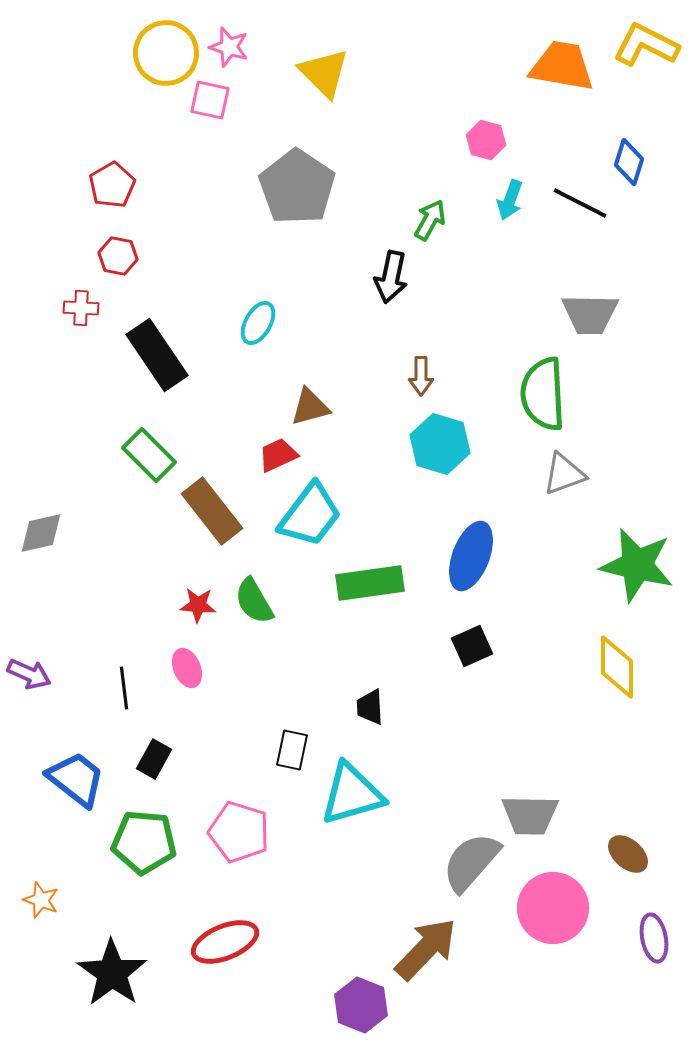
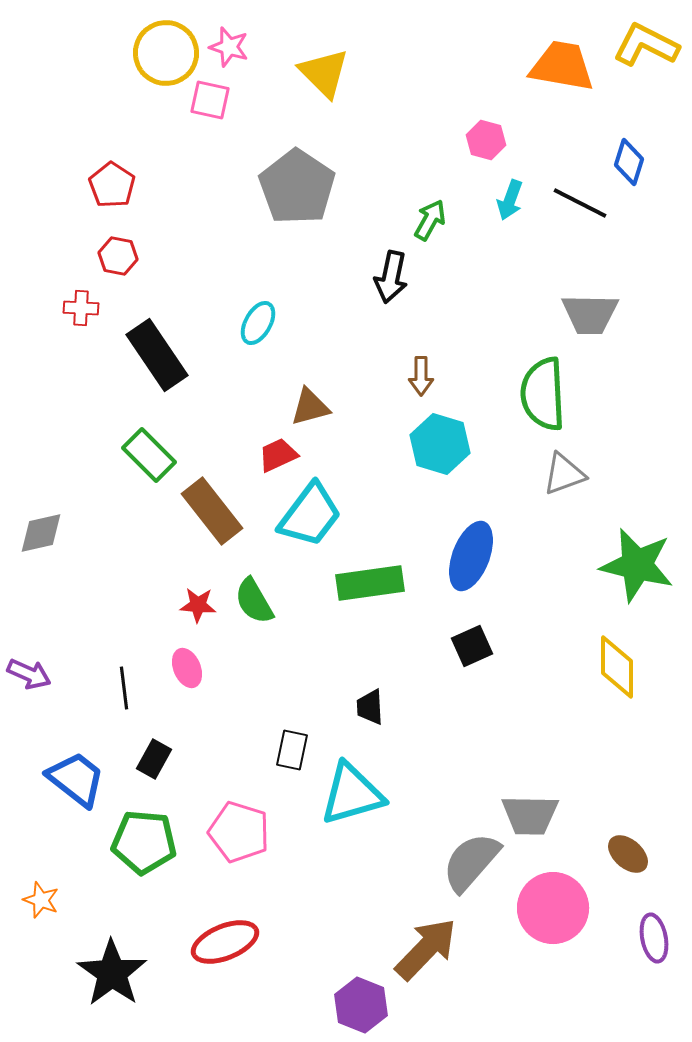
red pentagon at (112, 185): rotated 9 degrees counterclockwise
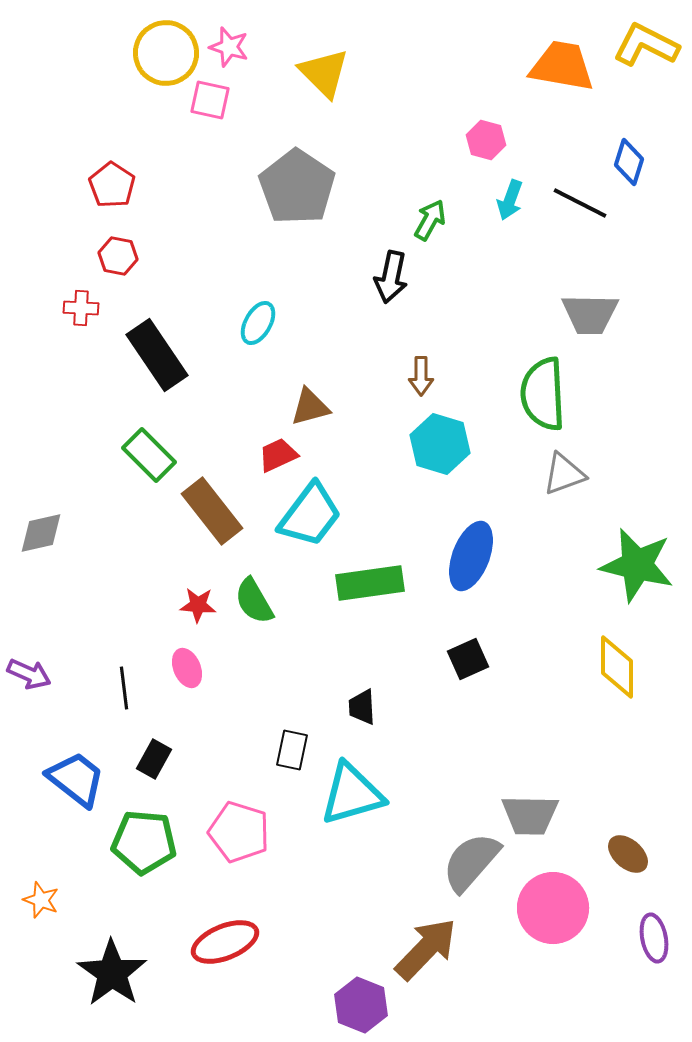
black square at (472, 646): moved 4 px left, 13 px down
black trapezoid at (370, 707): moved 8 px left
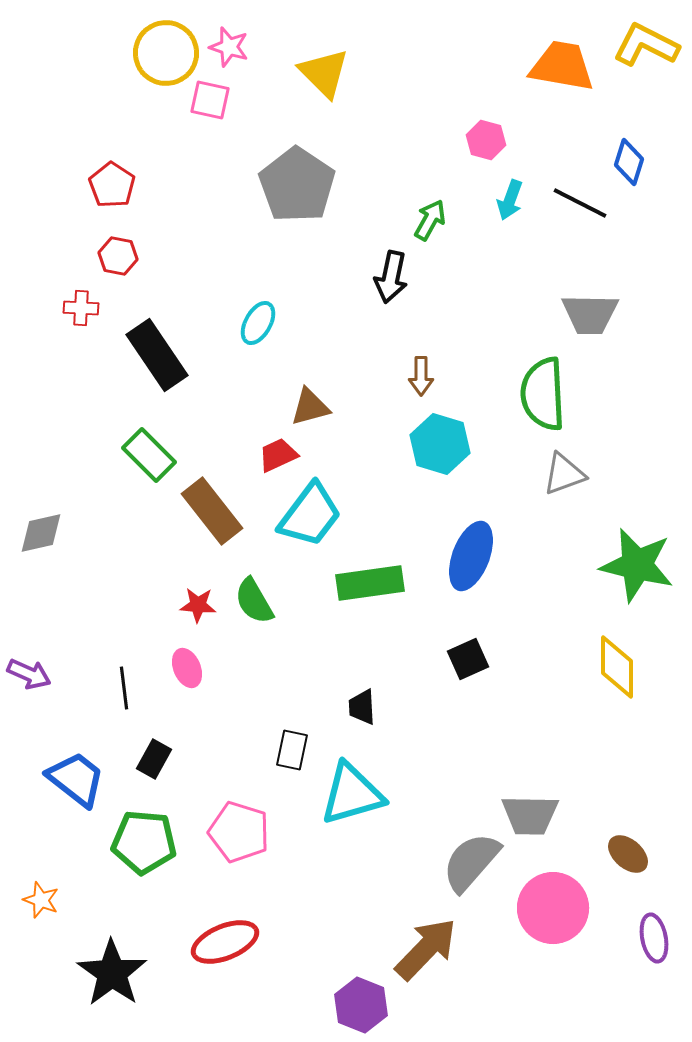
gray pentagon at (297, 187): moved 2 px up
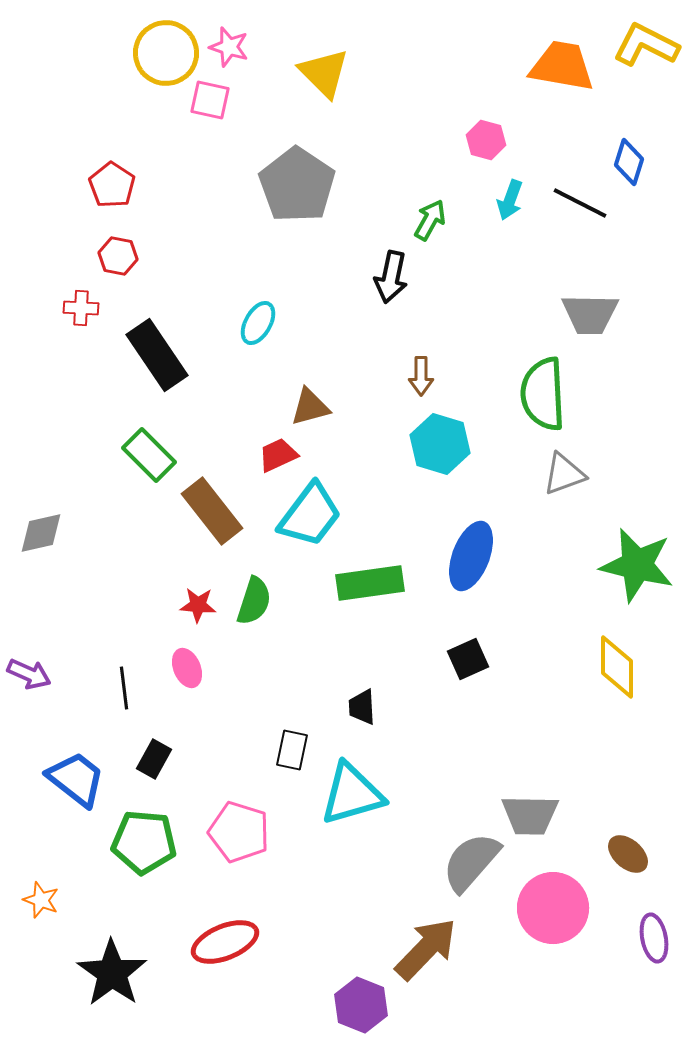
green semicircle at (254, 601): rotated 132 degrees counterclockwise
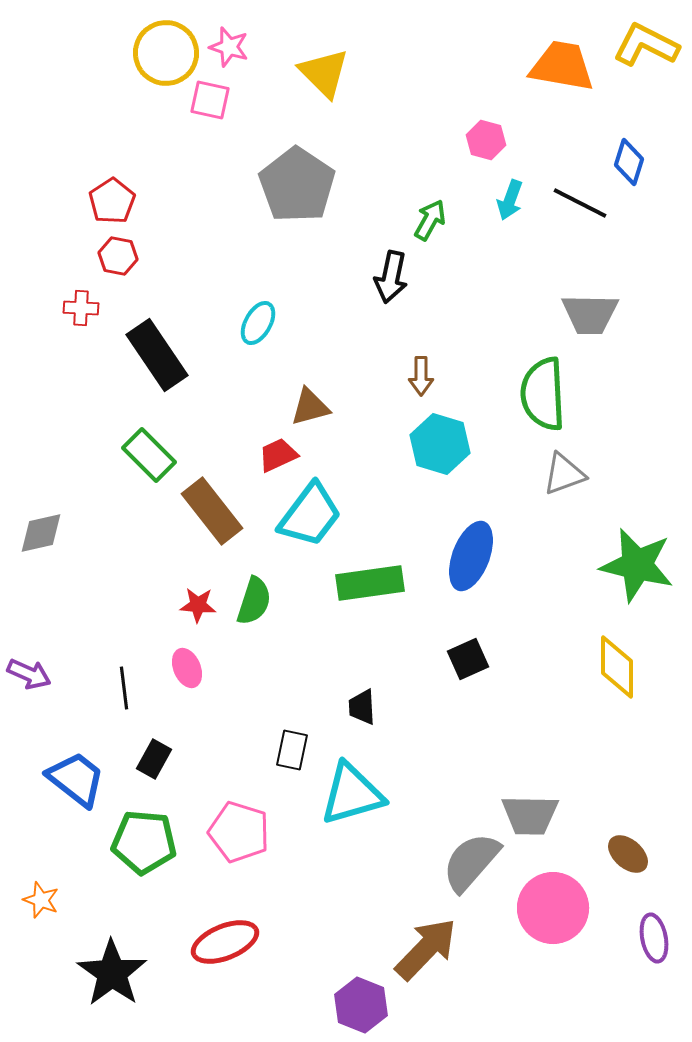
red pentagon at (112, 185): moved 16 px down; rotated 6 degrees clockwise
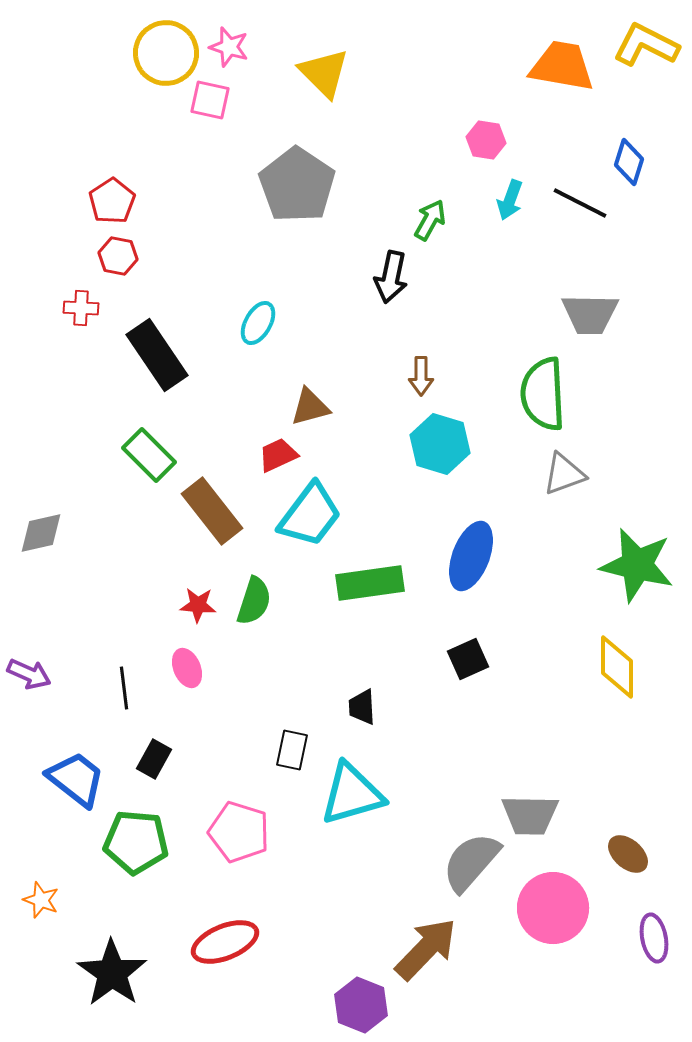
pink hexagon at (486, 140): rotated 6 degrees counterclockwise
green pentagon at (144, 842): moved 8 px left
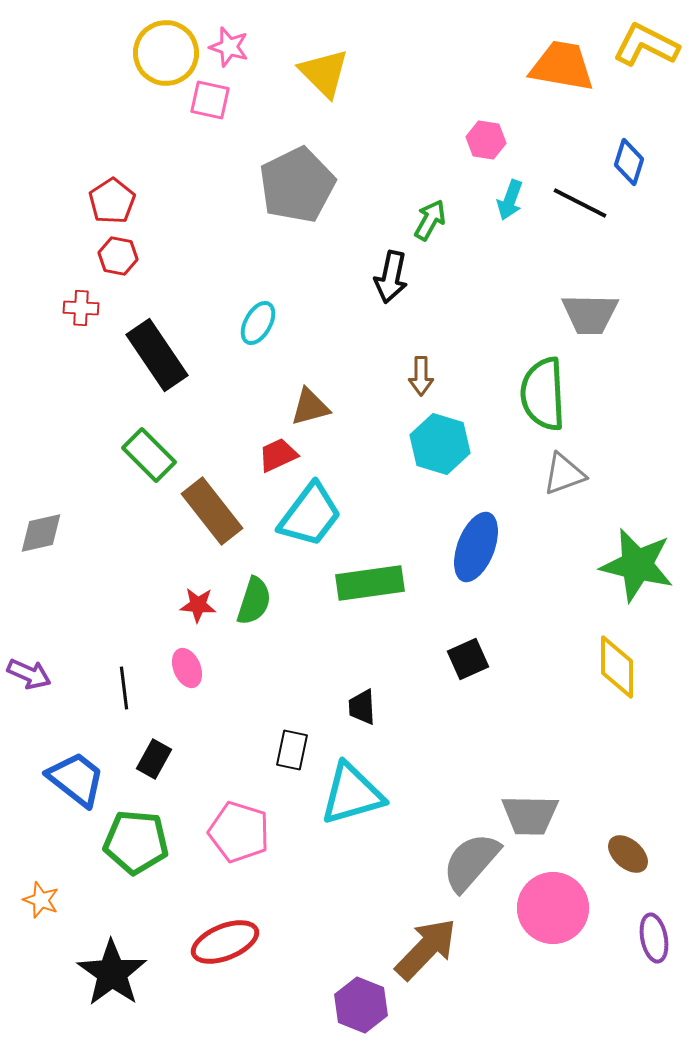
gray pentagon at (297, 185): rotated 12 degrees clockwise
blue ellipse at (471, 556): moved 5 px right, 9 px up
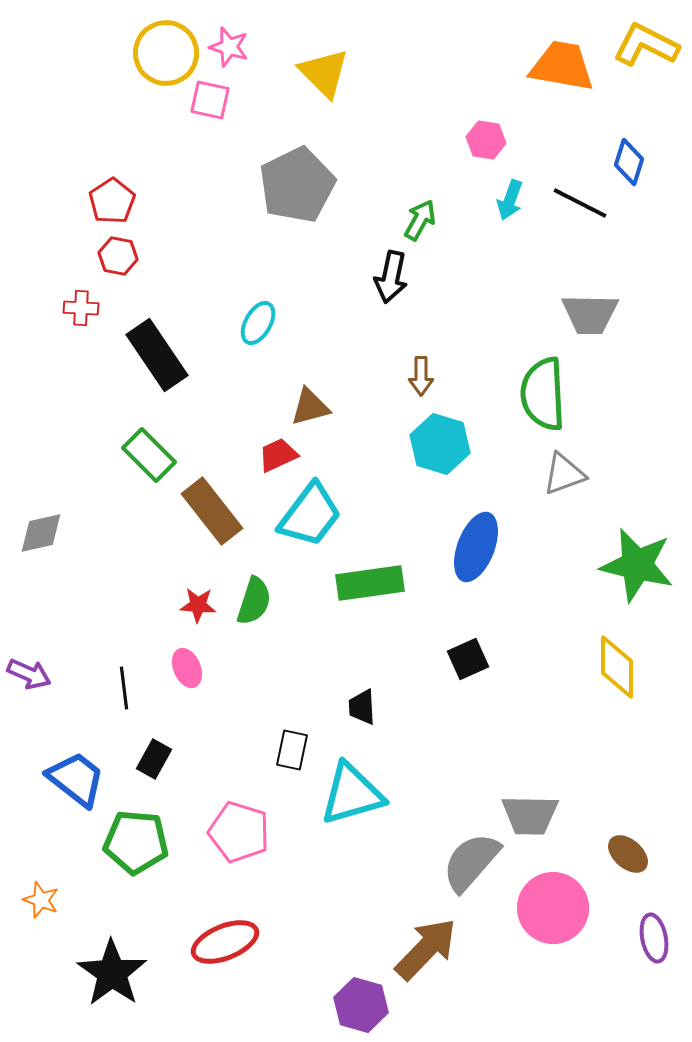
green arrow at (430, 220): moved 10 px left
purple hexagon at (361, 1005): rotated 6 degrees counterclockwise
